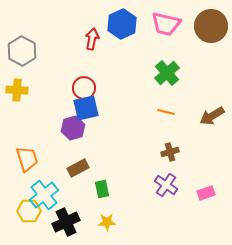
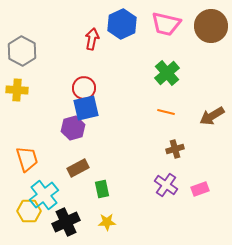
brown cross: moved 5 px right, 3 px up
pink rectangle: moved 6 px left, 4 px up
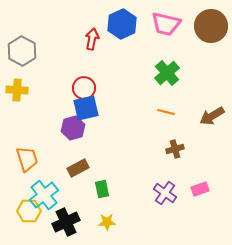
purple cross: moved 1 px left, 8 px down
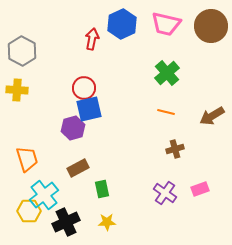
blue square: moved 3 px right, 1 px down
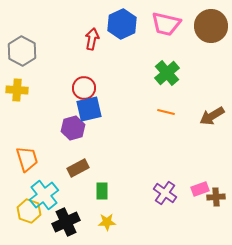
brown cross: moved 41 px right, 48 px down; rotated 12 degrees clockwise
green rectangle: moved 2 px down; rotated 12 degrees clockwise
yellow hexagon: rotated 20 degrees clockwise
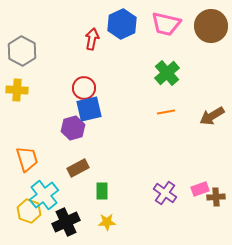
orange line: rotated 24 degrees counterclockwise
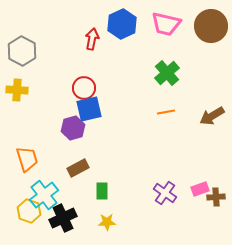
black cross: moved 3 px left, 4 px up
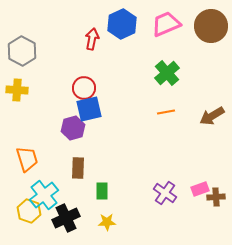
pink trapezoid: rotated 144 degrees clockwise
brown rectangle: rotated 60 degrees counterclockwise
black cross: moved 3 px right
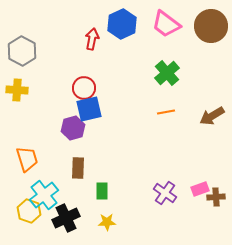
pink trapezoid: rotated 120 degrees counterclockwise
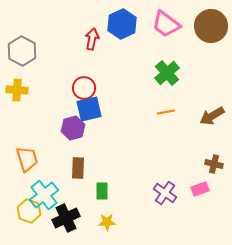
brown cross: moved 2 px left, 33 px up; rotated 18 degrees clockwise
